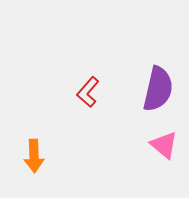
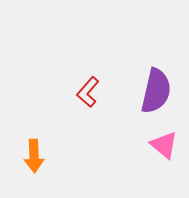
purple semicircle: moved 2 px left, 2 px down
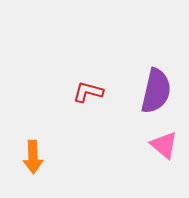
red L-shape: rotated 64 degrees clockwise
orange arrow: moved 1 px left, 1 px down
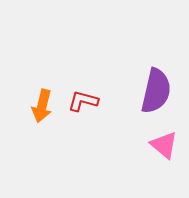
red L-shape: moved 5 px left, 9 px down
orange arrow: moved 9 px right, 51 px up; rotated 16 degrees clockwise
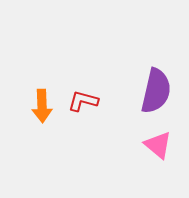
orange arrow: rotated 16 degrees counterclockwise
pink triangle: moved 6 px left
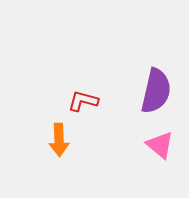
orange arrow: moved 17 px right, 34 px down
pink triangle: moved 2 px right
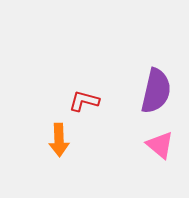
red L-shape: moved 1 px right
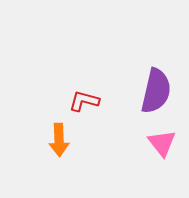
pink triangle: moved 2 px right, 2 px up; rotated 12 degrees clockwise
